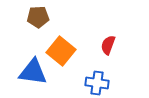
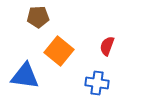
red semicircle: moved 1 px left, 1 px down
orange square: moved 2 px left
blue triangle: moved 8 px left, 4 px down
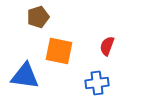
brown pentagon: rotated 15 degrees counterclockwise
orange square: rotated 28 degrees counterclockwise
blue cross: rotated 15 degrees counterclockwise
